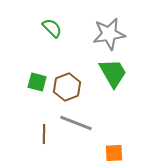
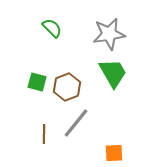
gray line: rotated 72 degrees counterclockwise
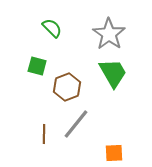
gray star: rotated 28 degrees counterclockwise
green square: moved 16 px up
gray line: moved 1 px down
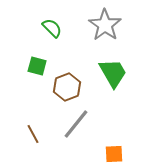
gray star: moved 4 px left, 9 px up
brown line: moved 11 px left; rotated 30 degrees counterclockwise
orange square: moved 1 px down
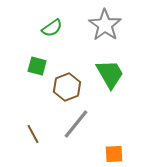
green semicircle: rotated 100 degrees clockwise
green trapezoid: moved 3 px left, 1 px down
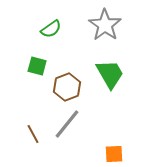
green semicircle: moved 1 px left, 1 px down
gray line: moved 9 px left
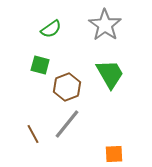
green square: moved 3 px right, 1 px up
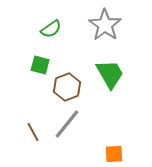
brown line: moved 2 px up
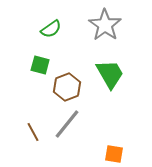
orange square: rotated 12 degrees clockwise
